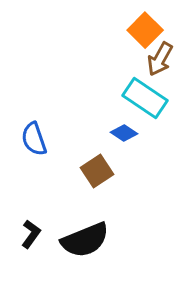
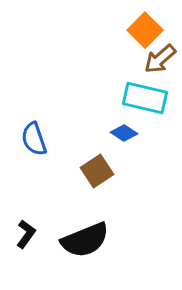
brown arrow: rotated 20 degrees clockwise
cyan rectangle: rotated 21 degrees counterclockwise
black L-shape: moved 5 px left
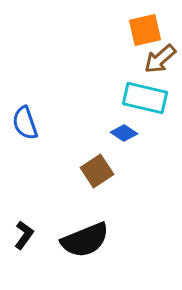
orange square: rotated 32 degrees clockwise
blue semicircle: moved 9 px left, 16 px up
black L-shape: moved 2 px left, 1 px down
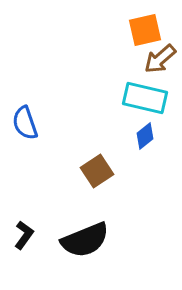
blue diamond: moved 21 px right, 3 px down; rotated 72 degrees counterclockwise
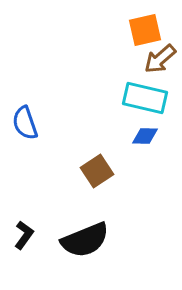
blue diamond: rotated 40 degrees clockwise
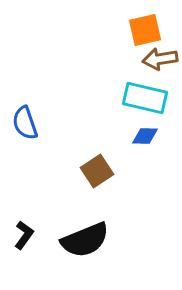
brown arrow: rotated 32 degrees clockwise
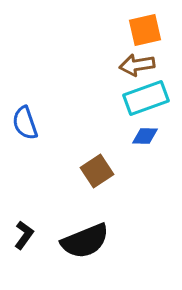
brown arrow: moved 23 px left, 6 px down
cyan rectangle: moved 1 px right; rotated 33 degrees counterclockwise
black semicircle: moved 1 px down
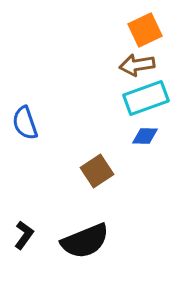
orange square: rotated 12 degrees counterclockwise
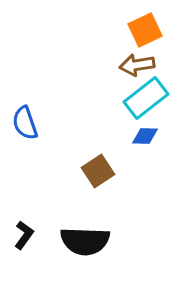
cyan rectangle: rotated 18 degrees counterclockwise
brown square: moved 1 px right
black semicircle: rotated 24 degrees clockwise
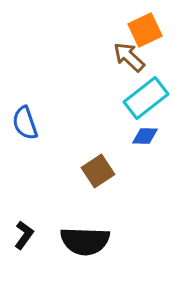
brown arrow: moved 8 px left, 8 px up; rotated 52 degrees clockwise
